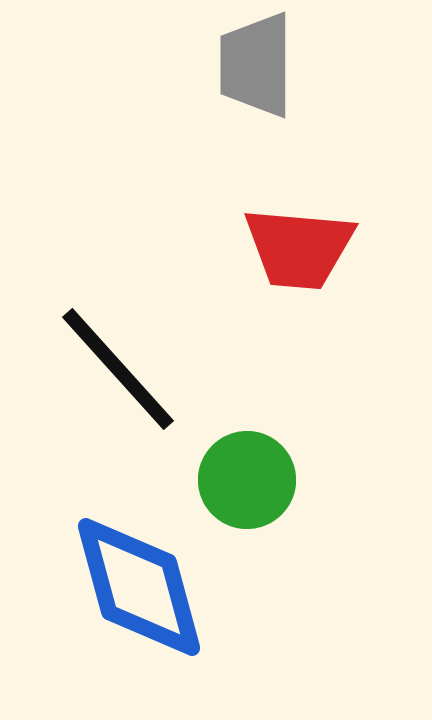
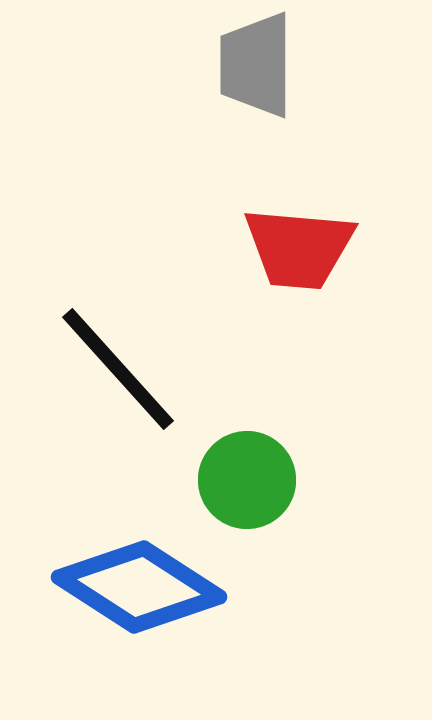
blue diamond: rotated 42 degrees counterclockwise
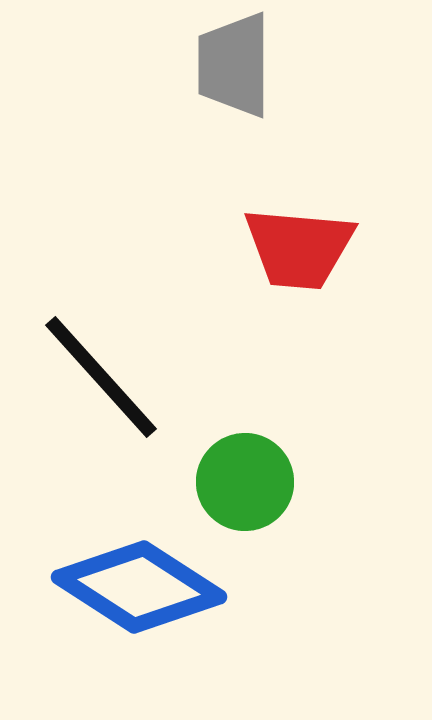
gray trapezoid: moved 22 px left
black line: moved 17 px left, 8 px down
green circle: moved 2 px left, 2 px down
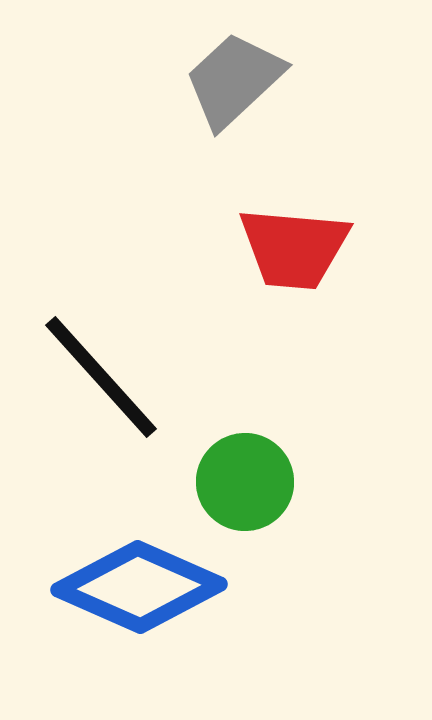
gray trapezoid: moved 15 px down; rotated 47 degrees clockwise
red trapezoid: moved 5 px left
blue diamond: rotated 9 degrees counterclockwise
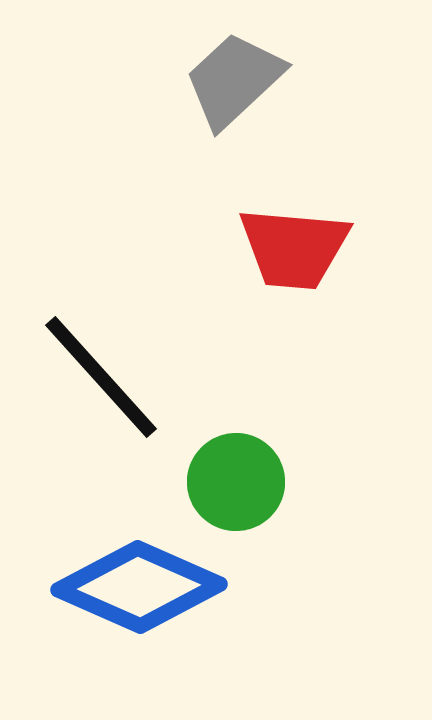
green circle: moved 9 px left
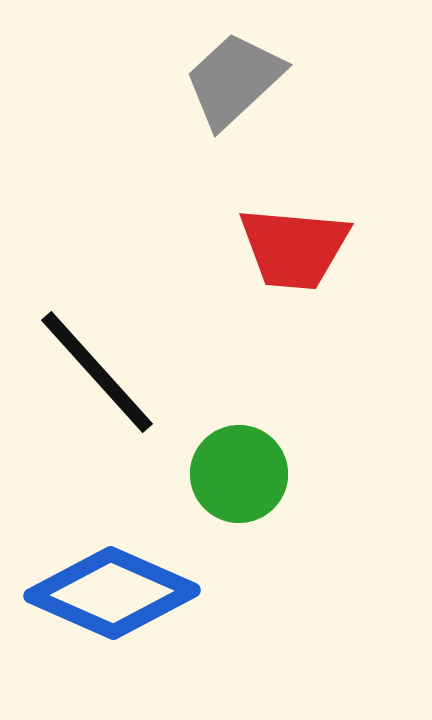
black line: moved 4 px left, 5 px up
green circle: moved 3 px right, 8 px up
blue diamond: moved 27 px left, 6 px down
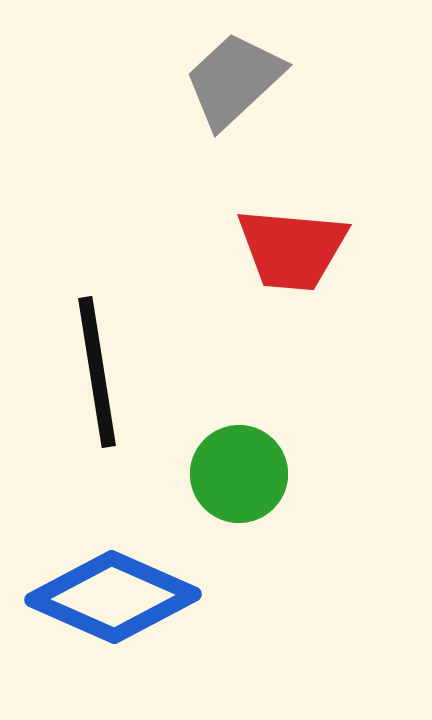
red trapezoid: moved 2 px left, 1 px down
black line: rotated 33 degrees clockwise
blue diamond: moved 1 px right, 4 px down
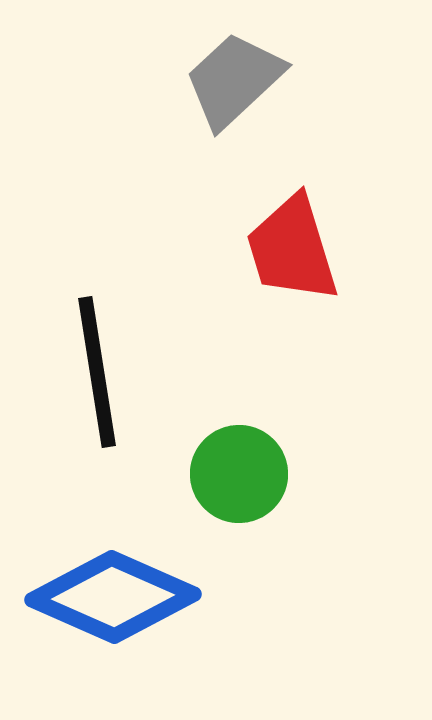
red trapezoid: rotated 68 degrees clockwise
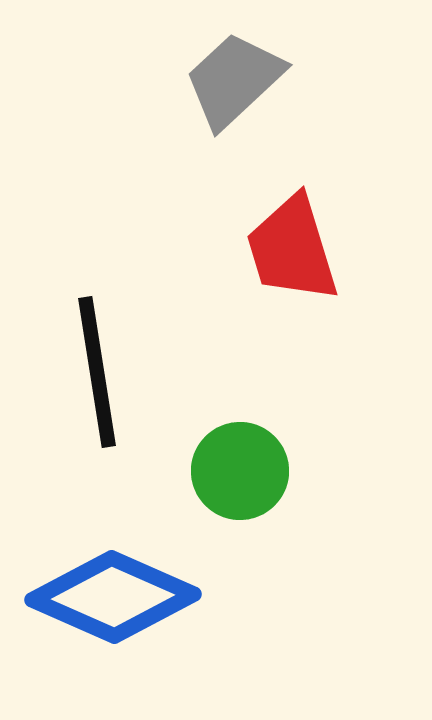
green circle: moved 1 px right, 3 px up
